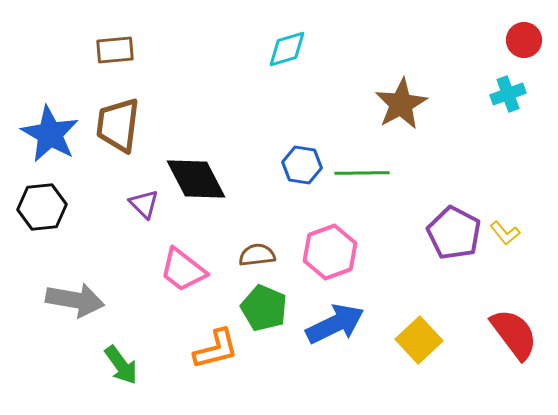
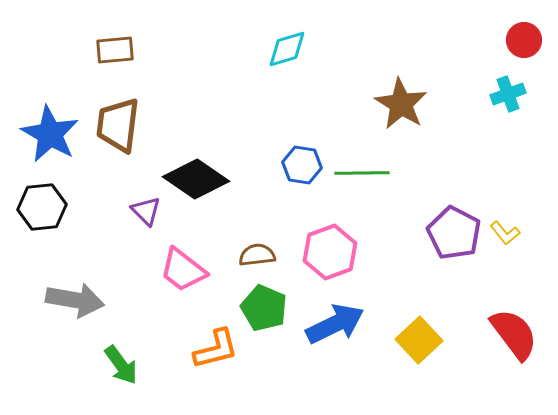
brown star: rotated 12 degrees counterclockwise
black diamond: rotated 28 degrees counterclockwise
purple triangle: moved 2 px right, 7 px down
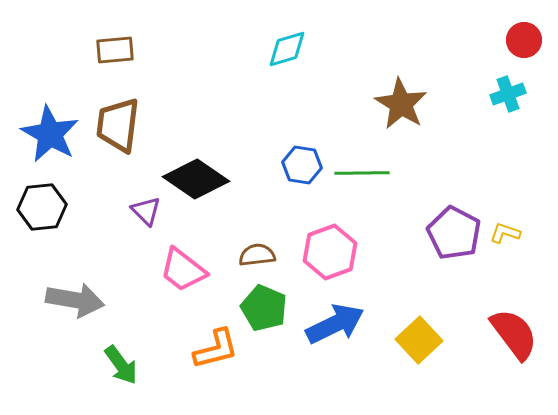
yellow L-shape: rotated 148 degrees clockwise
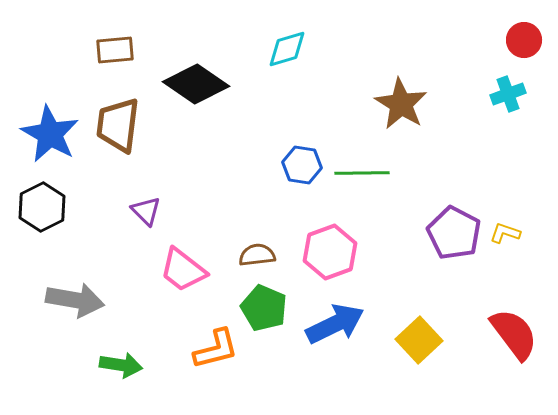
black diamond: moved 95 px up
black hexagon: rotated 21 degrees counterclockwise
green arrow: rotated 45 degrees counterclockwise
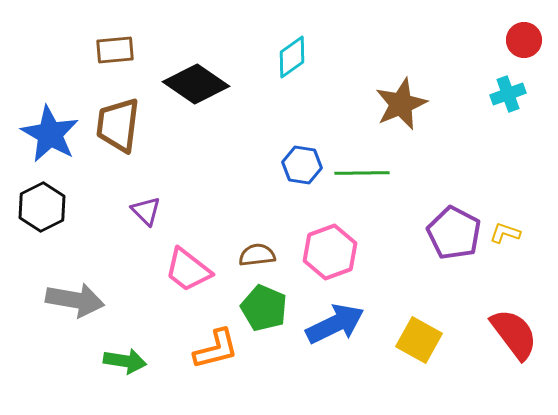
cyan diamond: moved 5 px right, 8 px down; rotated 18 degrees counterclockwise
brown star: rotated 18 degrees clockwise
pink trapezoid: moved 5 px right
yellow square: rotated 18 degrees counterclockwise
green arrow: moved 4 px right, 4 px up
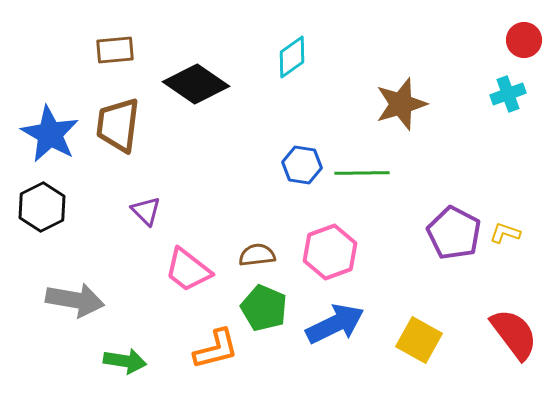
brown star: rotated 6 degrees clockwise
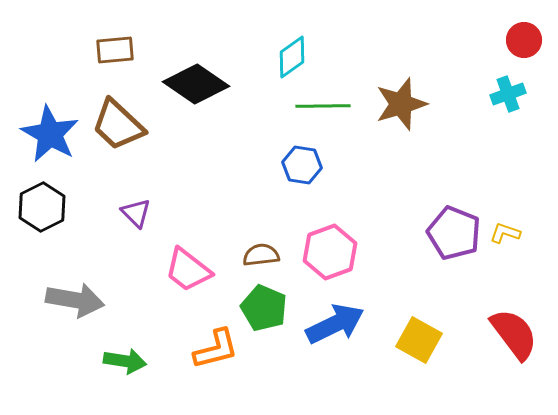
brown trapezoid: rotated 54 degrees counterclockwise
green line: moved 39 px left, 67 px up
purple triangle: moved 10 px left, 2 px down
purple pentagon: rotated 6 degrees counterclockwise
brown semicircle: moved 4 px right
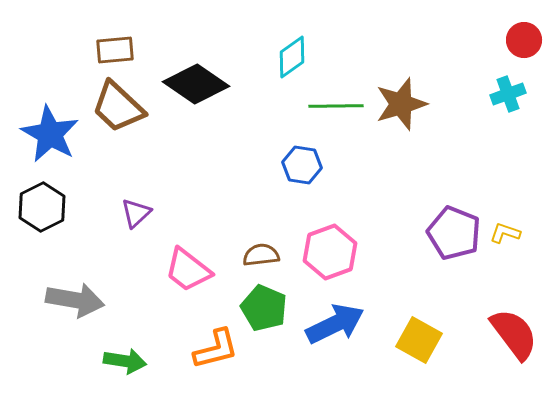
green line: moved 13 px right
brown trapezoid: moved 18 px up
purple triangle: rotated 32 degrees clockwise
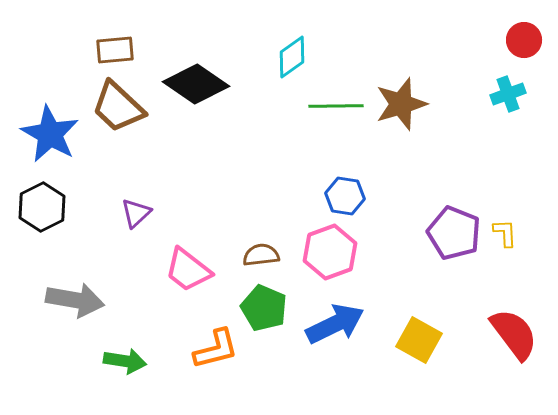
blue hexagon: moved 43 px right, 31 px down
yellow L-shape: rotated 68 degrees clockwise
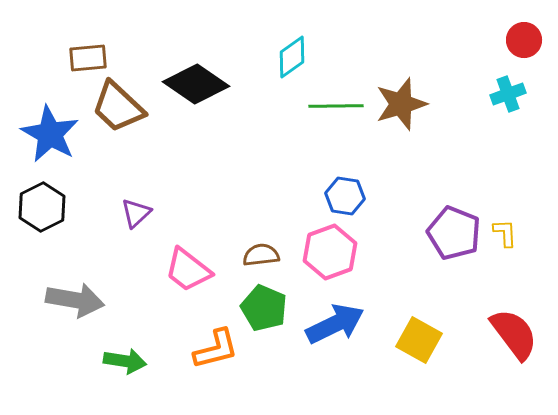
brown rectangle: moved 27 px left, 8 px down
